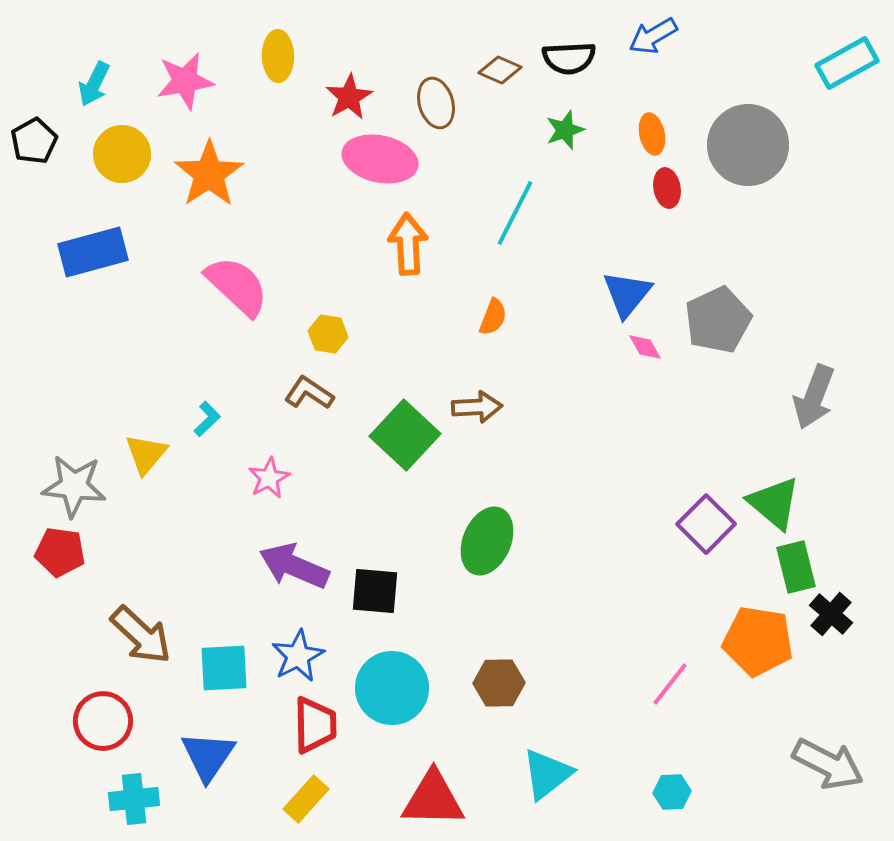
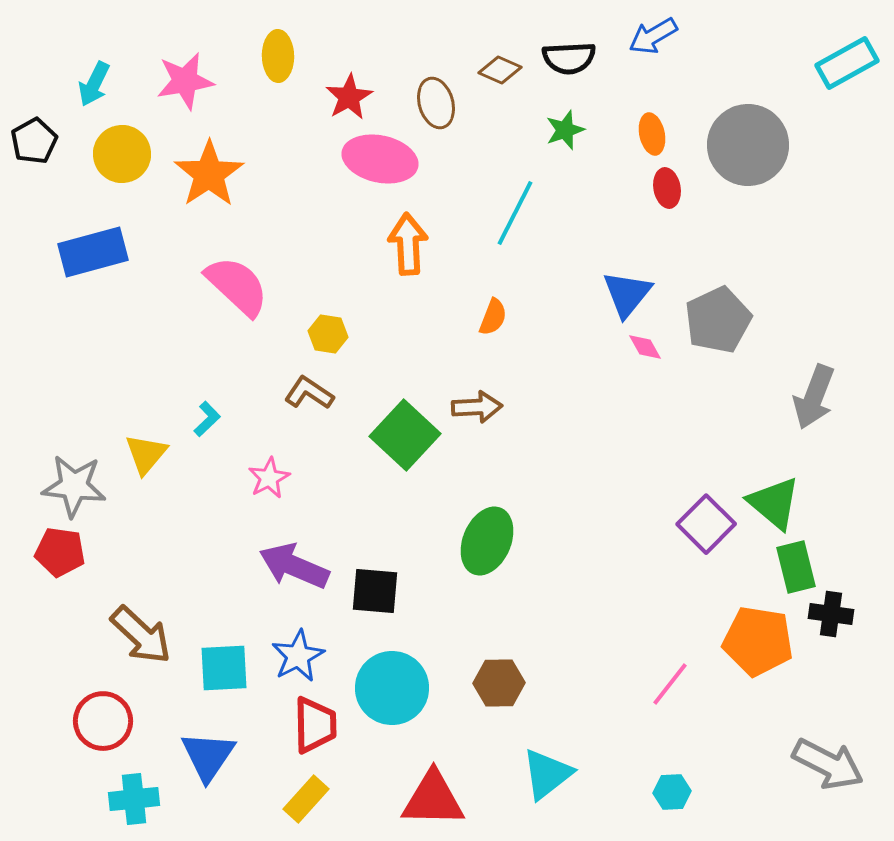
black cross at (831, 614): rotated 33 degrees counterclockwise
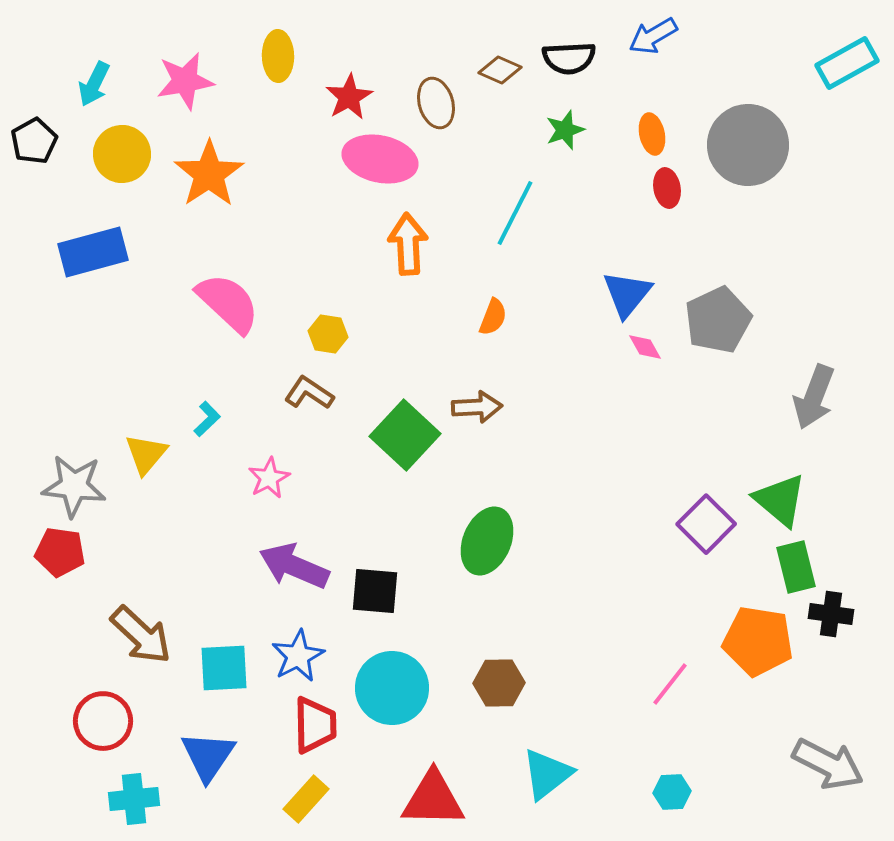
pink semicircle at (237, 286): moved 9 px left, 17 px down
green triangle at (774, 503): moved 6 px right, 3 px up
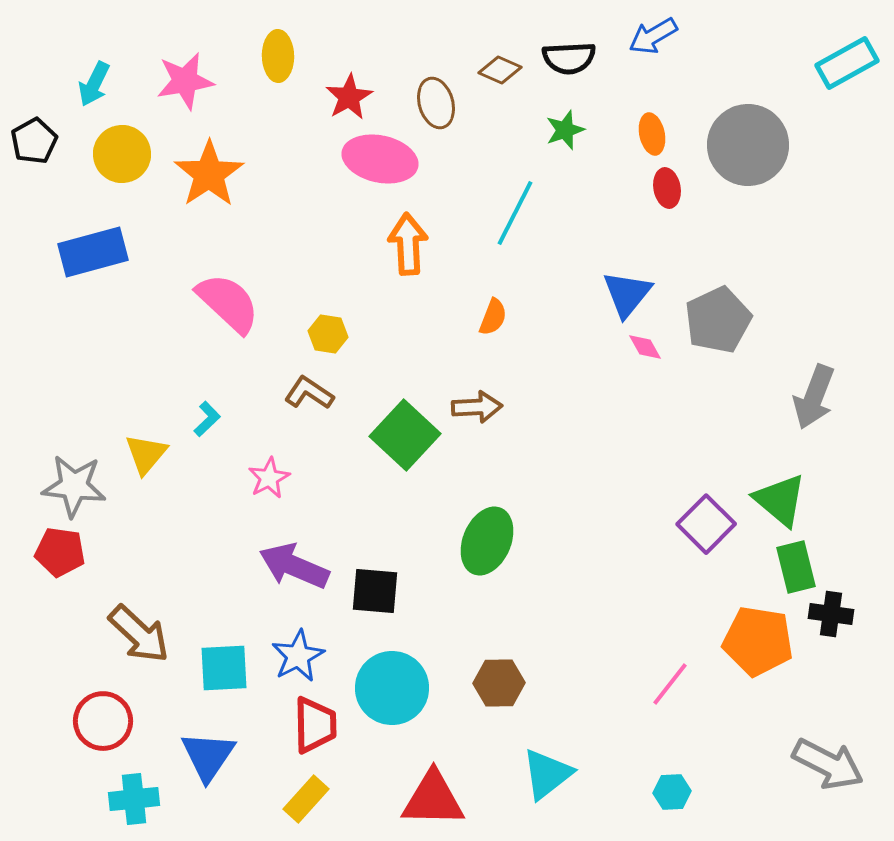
brown arrow at (141, 635): moved 2 px left, 1 px up
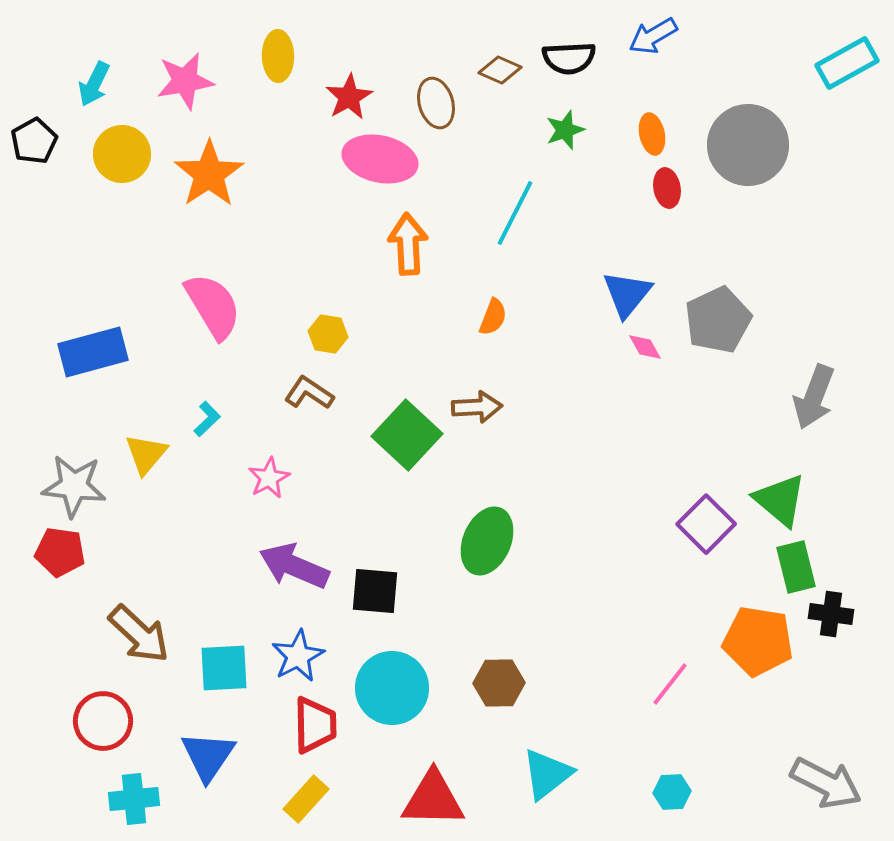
blue rectangle at (93, 252): moved 100 px down
pink semicircle at (228, 303): moved 15 px left, 3 px down; rotated 16 degrees clockwise
green square at (405, 435): moved 2 px right
gray arrow at (828, 764): moved 2 px left, 19 px down
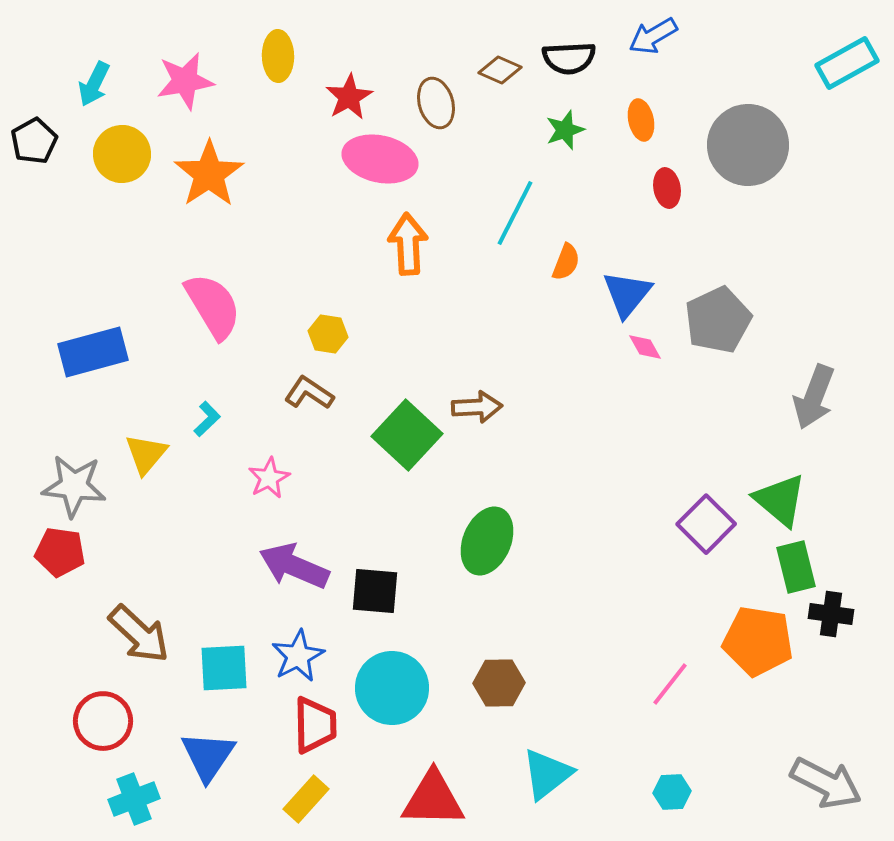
orange ellipse at (652, 134): moved 11 px left, 14 px up
orange semicircle at (493, 317): moved 73 px right, 55 px up
cyan cross at (134, 799): rotated 15 degrees counterclockwise
